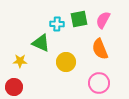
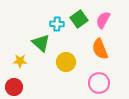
green square: rotated 24 degrees counterclockwise
green triangle: rotated 18 degrees clockwise
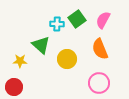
green square: moved 2 px left
green triangle: moved 2 px down
yellow circle: moved 1 px right, 3 px up
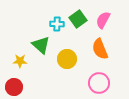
green square: moved 1 px right
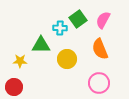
cyan cross: moved 3 px right, 4 px down
green triangle: rotated 42 degrees counterclockwise
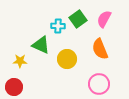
pink semicircle: moved 1 px right, 1 px up
cyan cross: moved 2 px left, 2 px up
green triangle: rotated 24 degrees clockwise
pink circle: moved 1 px down
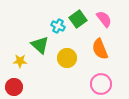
pink semicircle: rotated 114 degrees clockwise
cyan cross: rotated 24 degrees clockwise
green triangle: moved 1 px left; rotated 18 degrees clockwise
yellow circle: moved 1 px up
pink circle: moved 2 px right
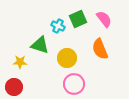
green square: rotated 12 degrees clockwise
green triangle: rotated 24 degrees counterclockwise
yellow star: moved 1 px down
pink circle: moved 27 px left
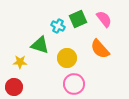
orange semicircle: rotated 20 degrees counterclockwise
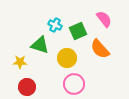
green square: moved 12 px down
cyan cross: moved 3 px left, 1 px up
red circle: moved 13 px right
